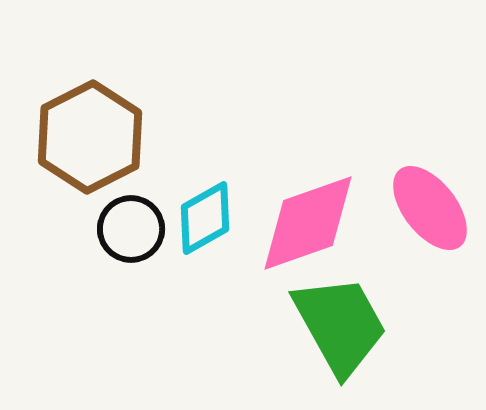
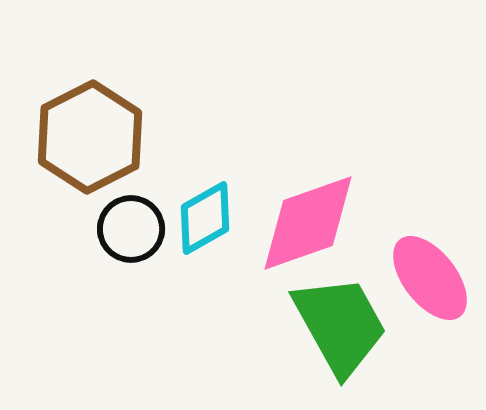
pink ellipse: moved 70 px down
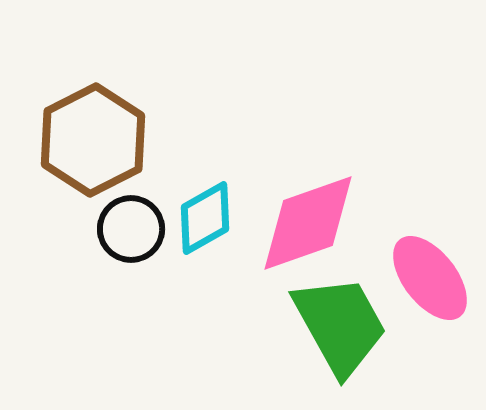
brown hexagon: moved 3 px right, 3 px down
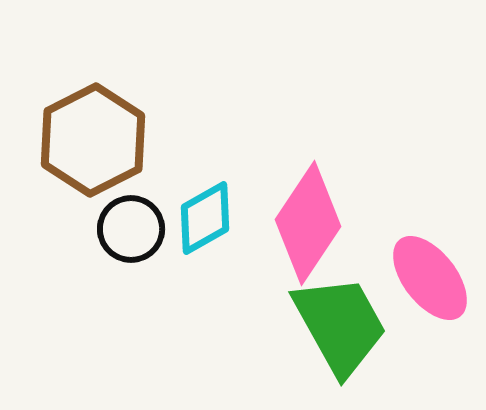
pink diamond: rotated 37 degrees counterclockwise
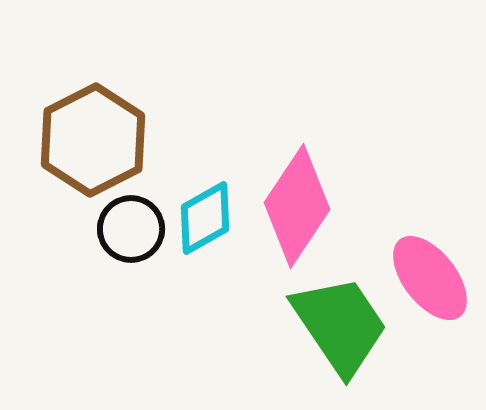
pink diamond: moved 11 px left, 17 px up
green trapezoid: rotated 5 degrees counterclockwise
